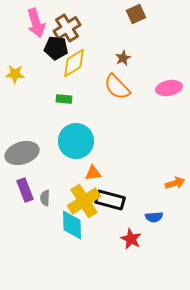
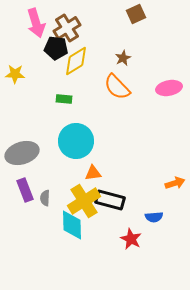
yellow diamond: moved 2 px right, 2 px up
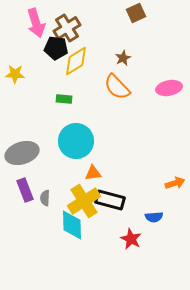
brown square: moved 1 px up
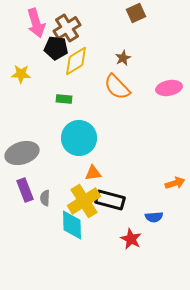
yellow star: moved 6 px right
cyan circle: moved 3 px right, 3 px up
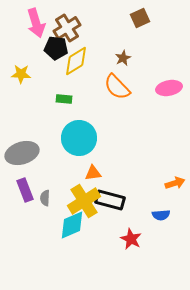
brown square: moved 4 px right, 5 px down
blue semicircle: moved 7 px right, 2 px up
cyan diamond: rotated 68 degrees clockwise
